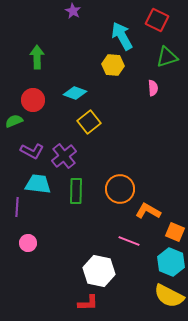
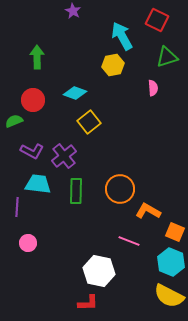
yellow hexagon: rotated 15 degrees counterclockwise
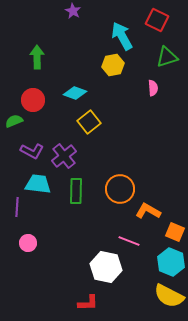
white hexagon: moved 7 px right, 4 px up
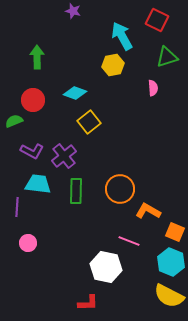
purple star: rotated 14 degrees counterclockwise
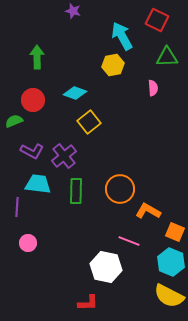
green triangle: rotated 15 degrees clockwise
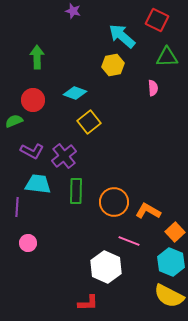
cyan arrow: rotated 20 degrees counterclockwise
orange circle: moved 6 px left, 13 px down
orange square: rotated 24 degrees clockwise
white hexagon: rotated 12 degrees clockwise
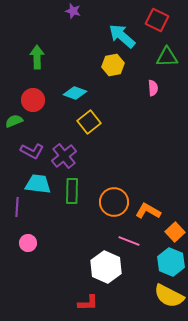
green rectangle: moved 4 px left
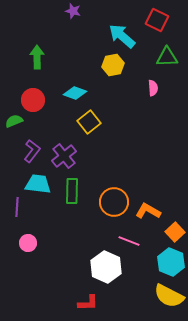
purple L-shape: rotated 80 degrees counterclockwise
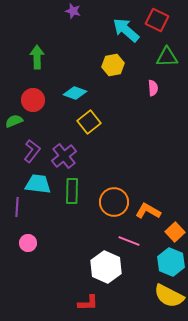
cyan arrow: moved 4 px right, 6 px up
